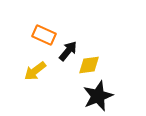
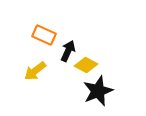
black arrow: rotated 15 degrees counterclockwise
yellow diamond: moved 3 px left; rotated 35 degrees clockwise
black star: moved 5 px up
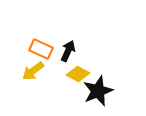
orange rectangle: moved 3 px left, 14 px down
yellow diamond: moved 8 px left, 9 px down
yellow arrow: moved 2 px left
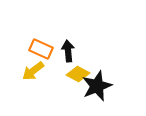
black arrow: rotated 30 degrees counterclockwise
black star: moved 1 px left, 5 px up
